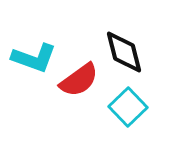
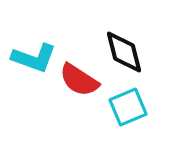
red semicircle: rotated 69 degrees clockwise
cyan square: rotated 21 degrees clockwise
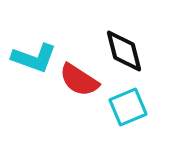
black diamond: moved 1 px up
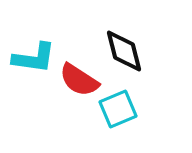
cyan L-shape: rotated 12 degrees counterclockwise
cyan square: moved 10 px left, 2 px down
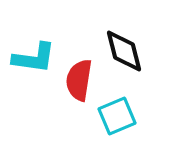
red semicircle: rotated 66 degrees clockwise
cyan square: moved 1 px left, 7 px down
